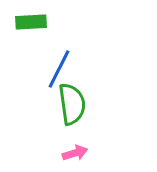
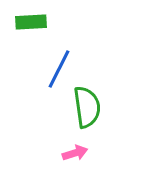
green semicircle: moved 15 px right, 3 px down
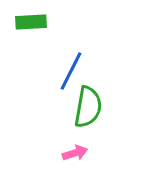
blue line: moved 12 px right, 2 px down
green semicircle: moved 1 px right; rotated 18 degrees clockwise
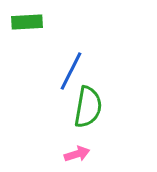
green rectangle: moved 4 px left
pink arrow: moved 2 px right, 1 px down
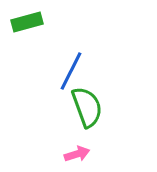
green rectangle: rotated 12 degrees counterclockwise
green semicircle: moved 1 px left; rotated 30 degrees counterclockwise
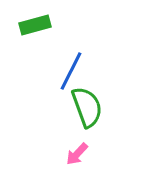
green rectangle: moved 8 px right, 3 px down
pink arrow: rotated 150 degrees clockwise
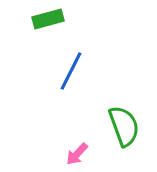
green rectangle: moved 13 px right, 6 px up
green semicircle: moved 37 px right, 19 px down
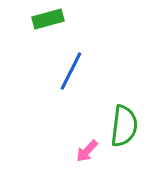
green semicircle: rotated 27 degrees clockwise
pink arrow: moved 10 px right, 3 px up
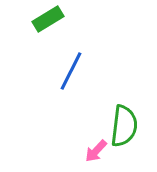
green rectangle: rotated 16 degrees counterclockwise
pink arrow: moved 9 px right
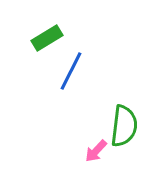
green rectangle: moved 1 px left, 19 px down
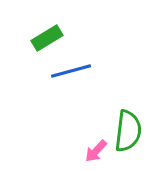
blue line: rotated 48 degrees clockwise
green semicircle: moved 4 px right, 5 px down
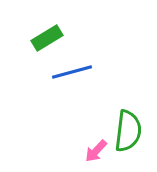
blue line: moved 1 px right, 1 px down
